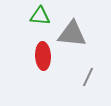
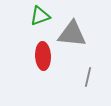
green triangle: rotated 25 degrees counterclockwise
gray line: rotated 12 degrees counterclockwise
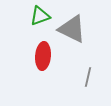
gray triangle: moved 5 px up; rotated 20 degrees clockwise
red ellipse: rotated 8 degrees clockwise
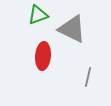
green triangle: moved 2 px left, 1 px up
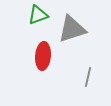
gray triangle: rotated 44 degrees counterclockwise
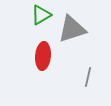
green triangle: moved 3 px right; rotated 10 degrees counterclockwise
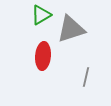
gray triangle: moved 1 px left
gray line: moved 2 px left
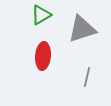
gray triangle: moved 11 px right
gray line: moved 1 px right
